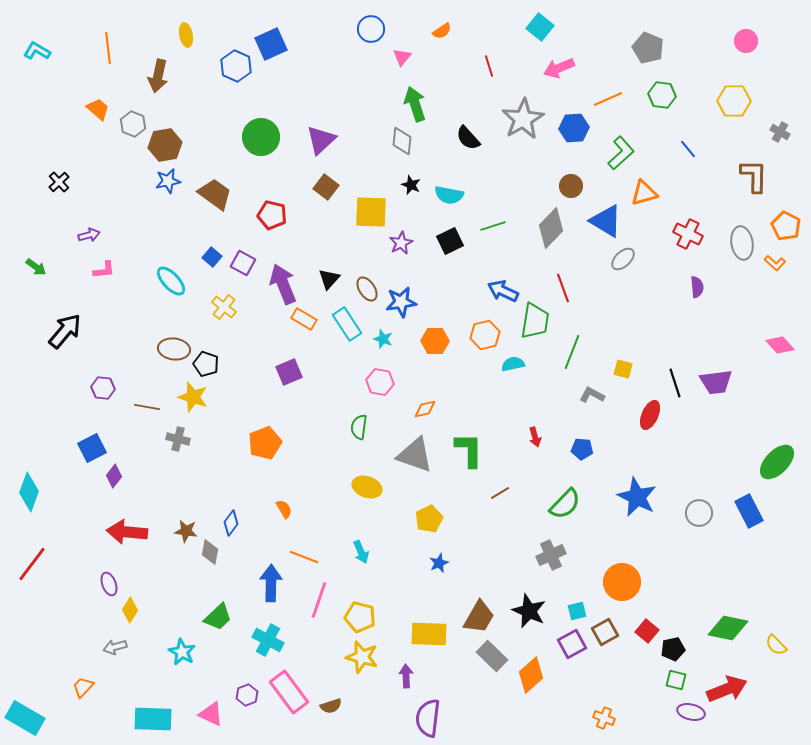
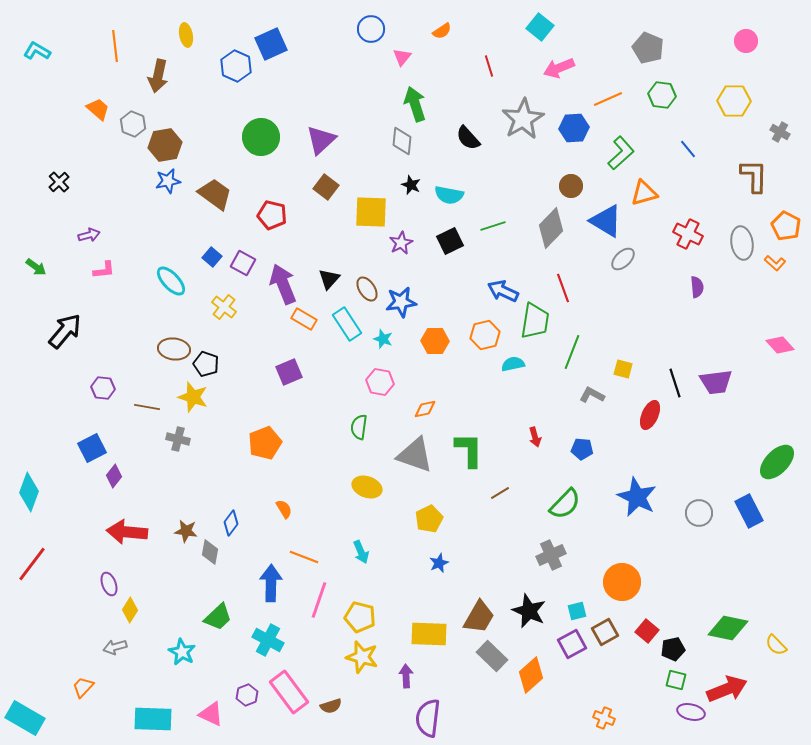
orange line at (108, 48): moved 7 px right, 2 px up
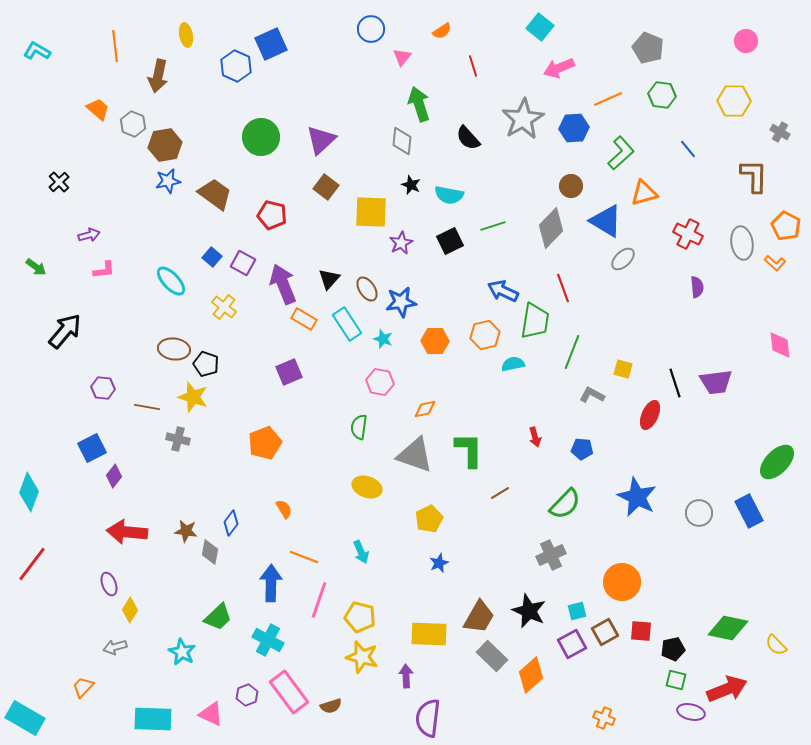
red line at (489, 66): moved 16 px left
green arrow at (415, 104): moved 4 px right
pink diamond at (780, 345): rotated 36 degrees clockwise
red square at (647, 631): moved 6 px left; rotated 35 degrees counterclockwise
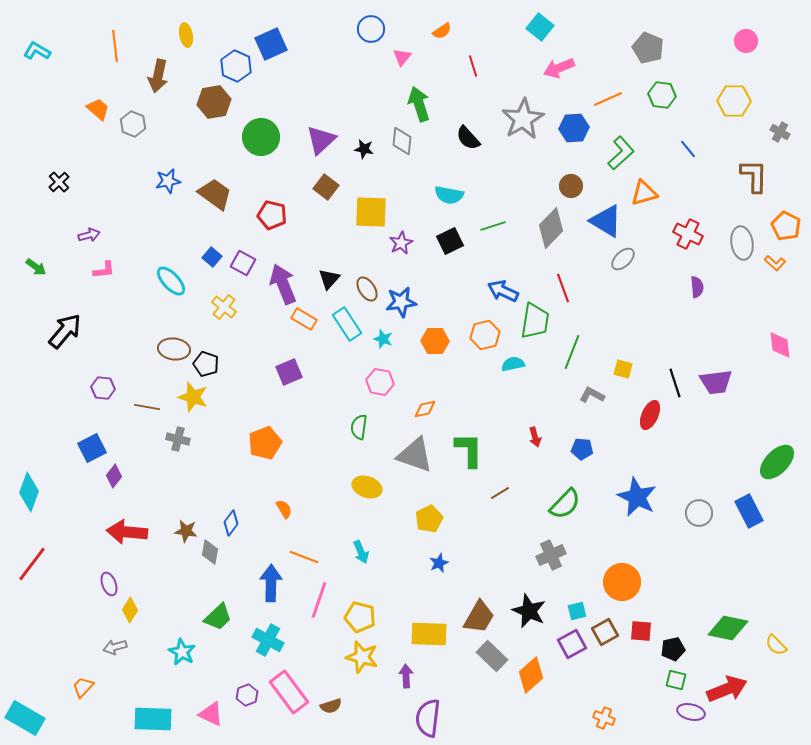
brown hexagon at (165, 145): moved 49 px right, 43 px up
black star at (411, 185): moved 47 px left, 36 px up; rotated 12 degrees counterclockwise
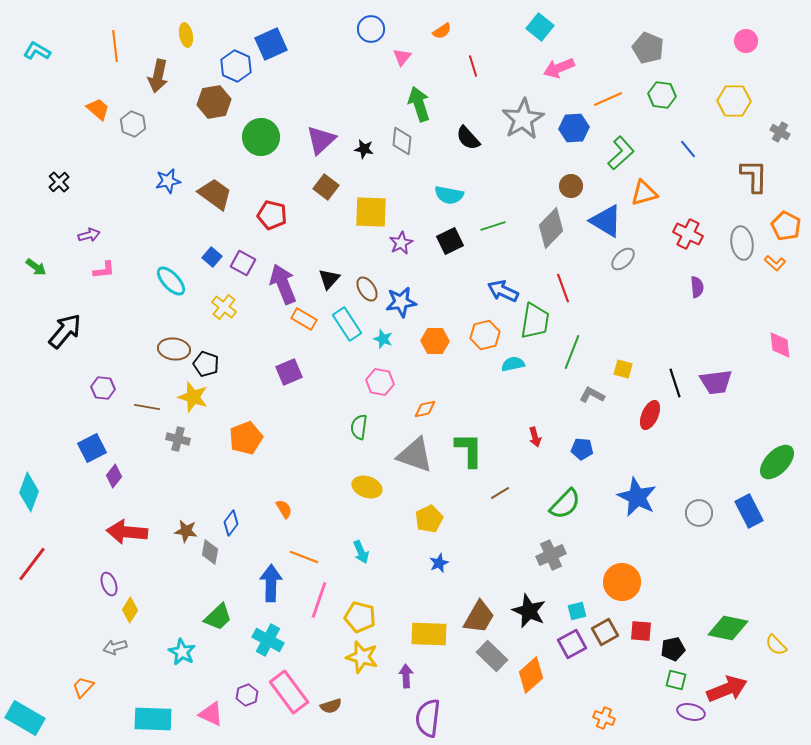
orange pentagon at (265, 443): moved 19 px left, 5 px up
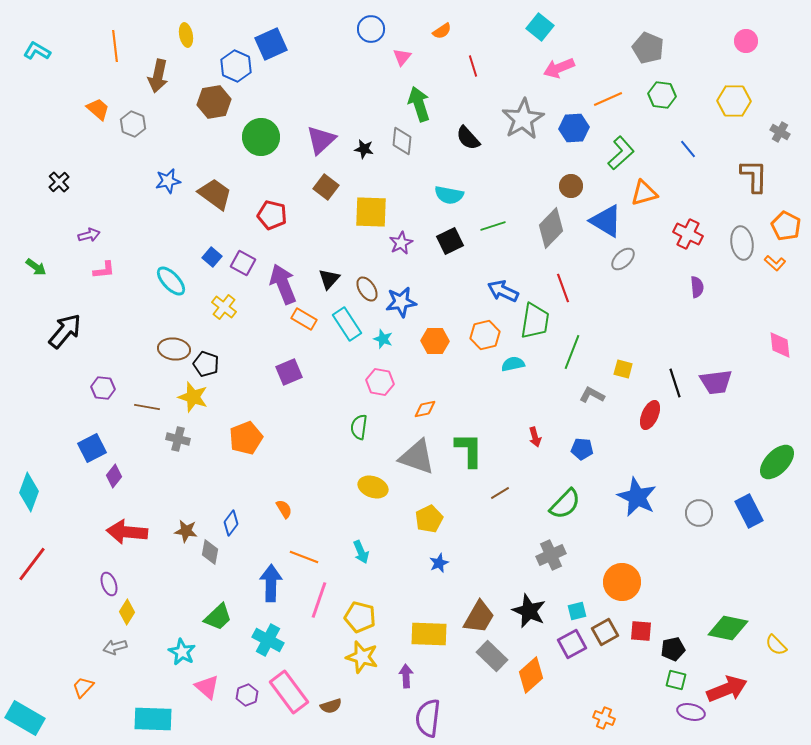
gray triangle at (415, 455): moved 2 px right, 2 px down
yellow ellipse at (367, 487): moved 6 px right
yellow diamond at (130, 610): moved 3 px left, 2 px down
pink triangle at (211, 714): moved 4 px left, 27 px up; rotated 16 degrees clockwise
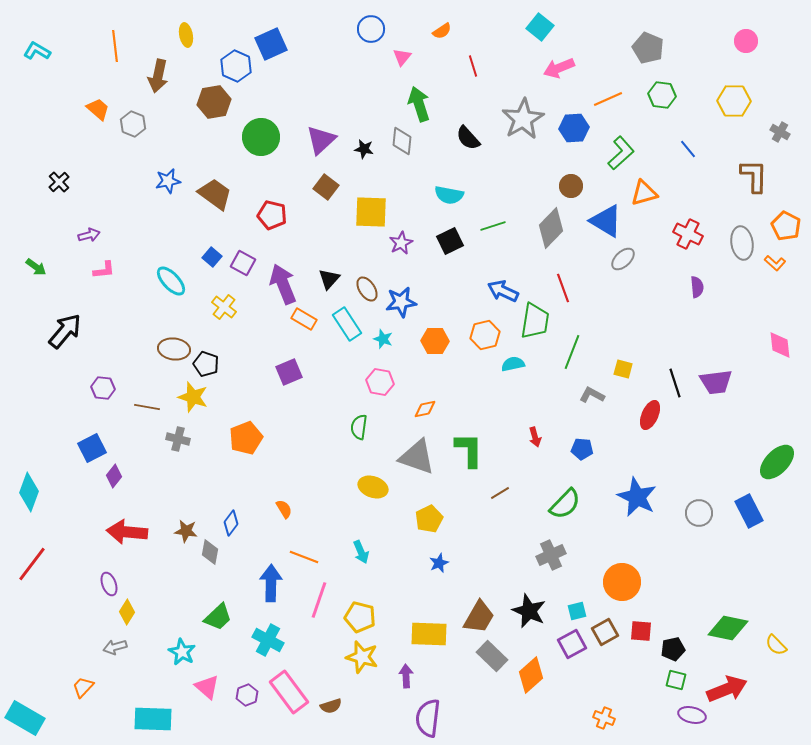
purple ellipse at (691, 712): moved 1 px right, 3 px down
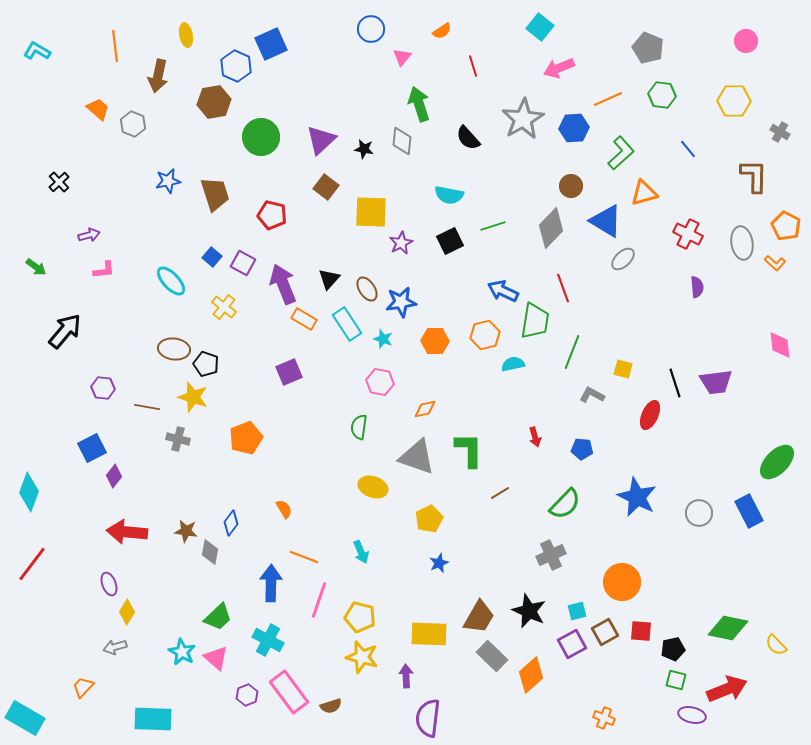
brown trapezoid at (215, 194): rotated 36 degrees clockwise
pink triangle at (207, 687): moved 9 px right, 29 px up
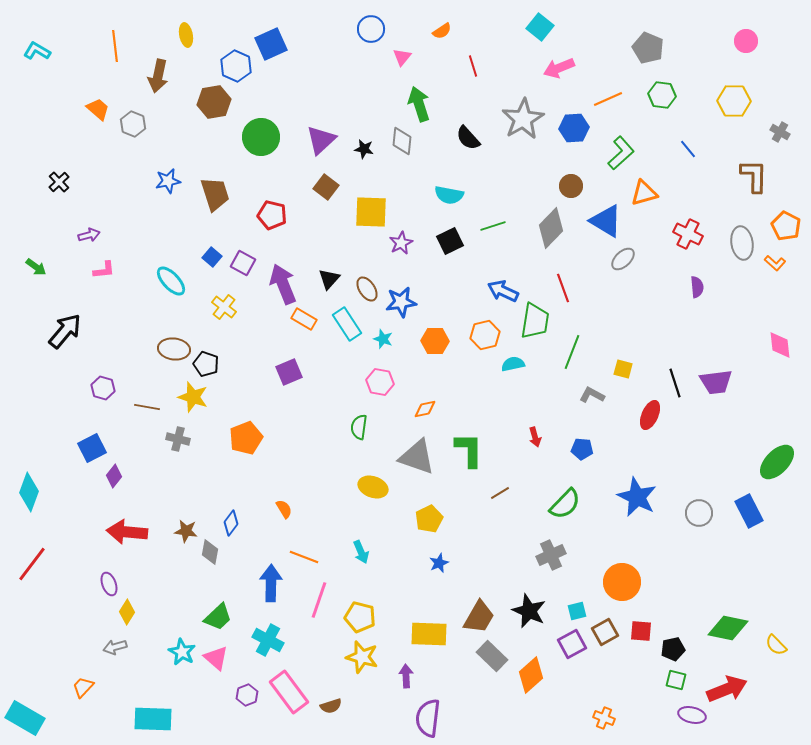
purple hexagon at (103, 388): rotated 10 degrees clockwise
